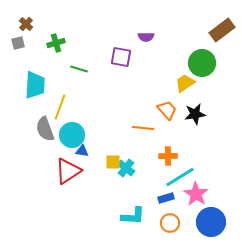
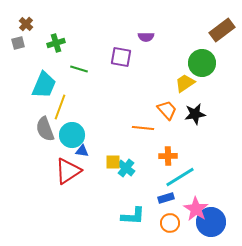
cyan trapezoid: moved 9 px right; rotated 20 degrees clockwise
pink star: moved 15 px down
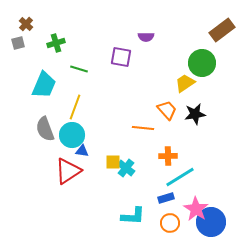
yellow line: moved 15 px right
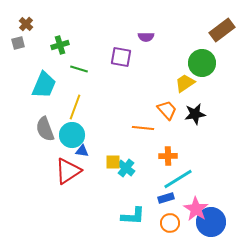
green cross: moved 4 px right, 2 px down
cyan line: moved 2 px left, 2 px down
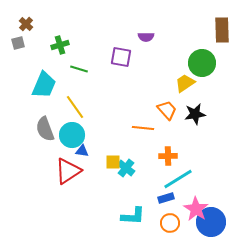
brown rectangle: rotated 55 degrees counterclockwise
yellow line: rotated 55 degrees counterclockwise
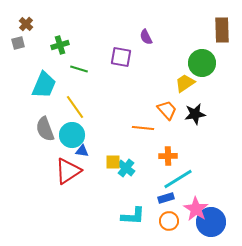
purple semicircle: rotated 63 degrees clockwise
orange circle: moved 1 px left, 2 px up
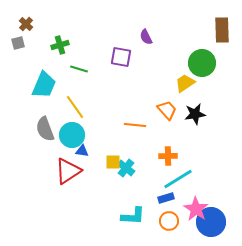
orange line: moved 8 px left, 3 px up
